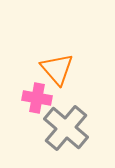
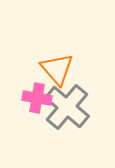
gray cross: moved 1 px right, 21 px up
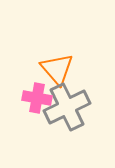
gray cross: rotated 24 degrees clockwise
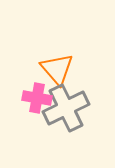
gray cross: moved 1 px left, 1 px down
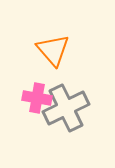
orange triangle: moved 4 px left, 19 px up
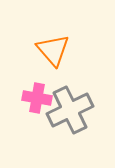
gray cross: moved 4 px right, 2 px down
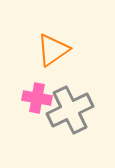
orange triangle: rotated 36 degrees clockwise
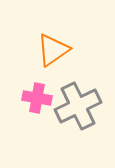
gray cross: moved 8 px right, 4 px up
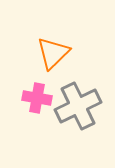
orange triangle: moved 3 px down; rotated 9 degrees counterclockwise
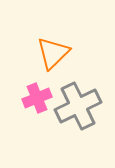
pink cross: rotated 32 degrees counterclockwise
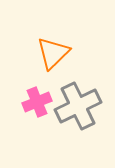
pink cross: moved 4 px down
